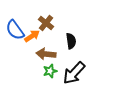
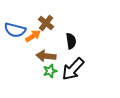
blue semicircle: rotated 40 degrees counterclockwise
orange arrow: moved 1 px right
brown arrow: moved 2 px down
black arrow: moved 1 px left, 4 px up
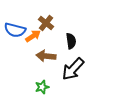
green star: moved 8 px left, 16 px down
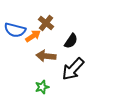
black semicircle: rotated 42 degrees clockwise
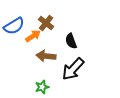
blue semicircle: moved 1 px left, 4 px up; rotated 45 degrees counterclockwise
black semicircle: rotated 126 degrees clockwise
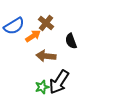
black arrow: moved 14 px left, 13 px down; rotated 10 degrees counterclockwise
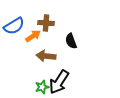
brown cross: rotated 35 degrees counterclockwise
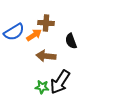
blue semicircle: moved 6 px down
orange arrow: moved 1 px right, 1 px up
black arrow: moved 1 px right
green star: rotated 24 degrees clockwise
